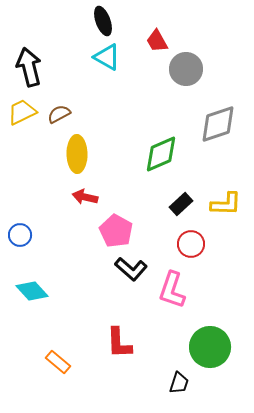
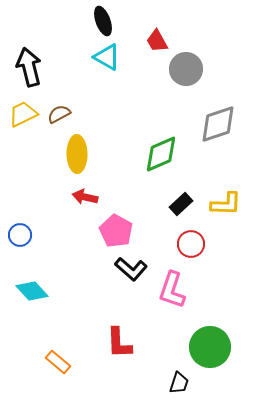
yellow trapezoid: moved 1 px right, 2 px down
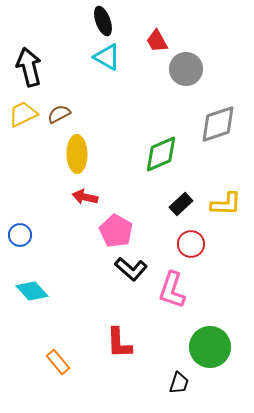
orange rectangle: rotated 10 degrees clockwise
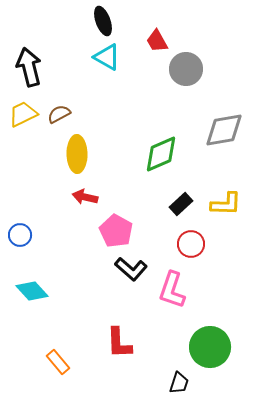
gray diamond: moved 6 px right, 6 px down; rotated 9 degrees clockwise
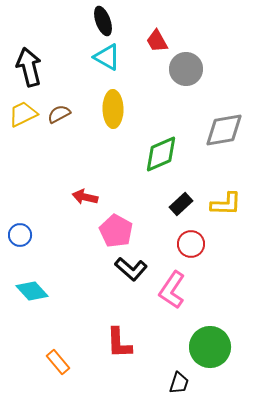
yellow ellipse: moved 36 px right, 45 px up
pink L-shape: rotated 15 degrees clockwise
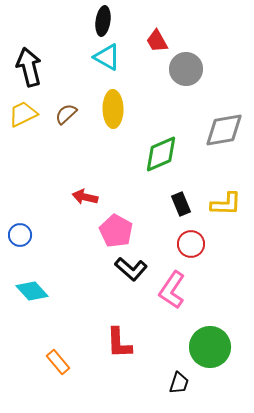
black ellipse: rotated 28 degrees clockwise
brown semicircle: moved 7 px right; rotated 15 degrees counterclockwise
black rectangle: rotated 70 degrees counterclockwise
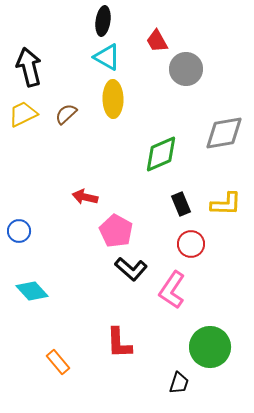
yellow ellipse: moved 10 px up
gray diamond: moved 3 px down
blue circle: moved 1 px left, 4 px up
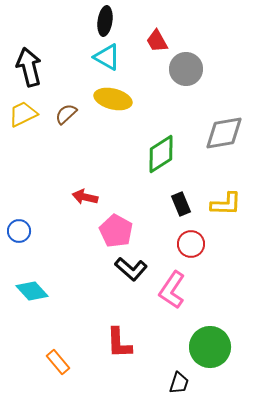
black ellipse: moved 2 px right
yellow ellipse: rotated 75 degrees counterclockwise
green diamond: rotated 9 degrees counterclockwise
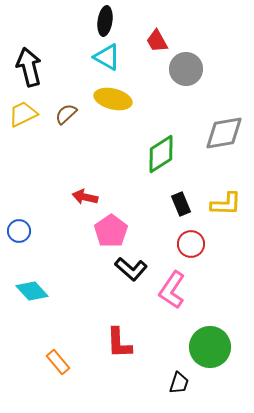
pink pentagon: moved 5 px left; rotated 8 degrees clockwise
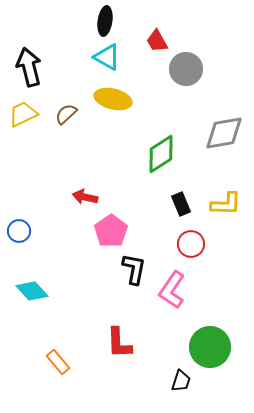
black L-shape: moved 3 px right; rotated 120 degrees counterclockwise
black trapezoid: moved 2 px right, 2 px up
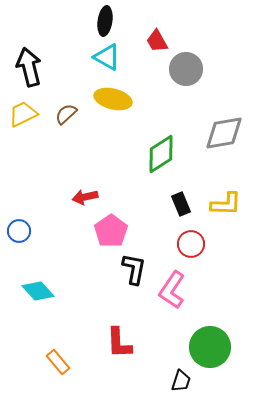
red arrow: rotated 25 degrees counterclockwise
cyan diamond: moved 6 px right
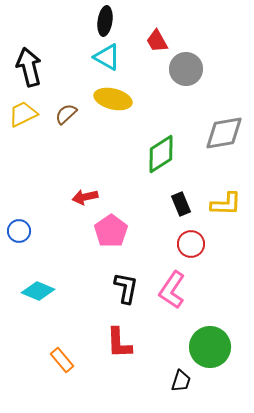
black L-shape: moved 8 px left, 19 px down
cyan diamond: rotated 24 degrees counterclockwise
orange rectangle: moved 4 px right, 2 px up
